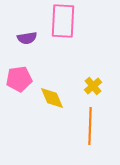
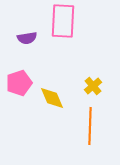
pink pentagon: moved 4 px down; rotated 10 degrees counterclockwise
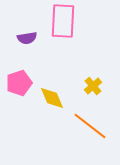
orange line: rotated 54 degrees counterclockwise
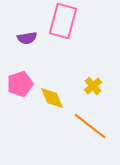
pink rectangle: rotated 12 degrees clockwise
pink pentagon: moved 1 px right, 1 px down
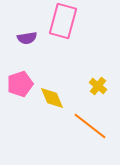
yellow cross: moved 5 px right; rotated 12 degrees counterclockwise
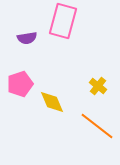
yellow diamond: moved 4 px down
orange line: moved 7 px right
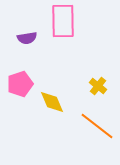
pink rectangle: rotated 16 degrees counterclockwise
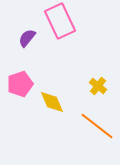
pink rectangle: moved 3 px left; rotated 24 degrees counterclockwise
purple semicircle: rotated 138 degrees clockwise
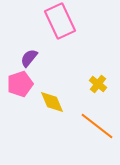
purple semicircle: moved 2 px right, 20 px down
yellow cross: moved 2 px up
